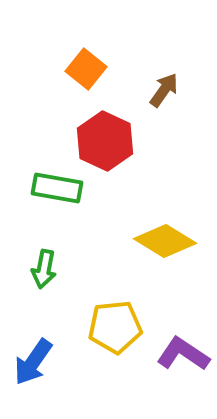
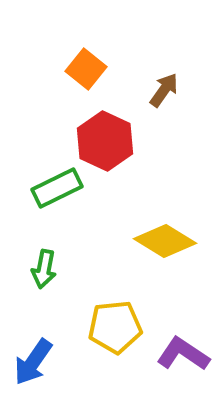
green rectangle: rotated 36 degrees counterclockwise
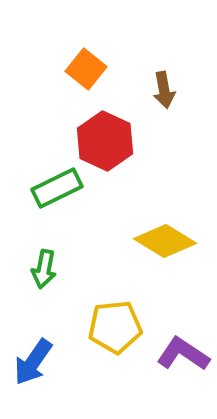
brown arrow: rotated 135 degrees clockwise
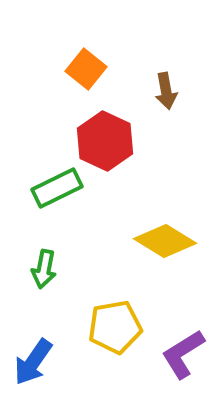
brown arrow: moved 2 px right, 1 px down
yellow pentagon: rotated 4 degrees counterclockwise
purple L-shape: rotated 66 degrees counterclockwise
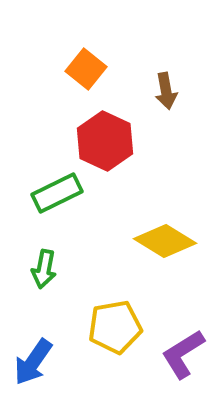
green rectangle: moved 5 px down
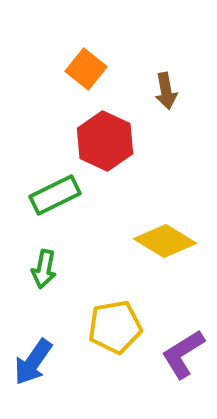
green rectangle: moved 2 px left, 2 px down
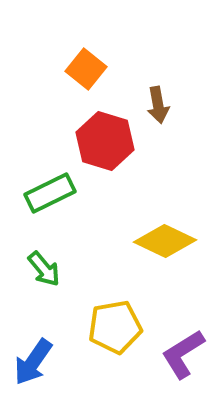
brown arrow: moved 8 px left, 14 px down
red hexagon: rotated 8 degrees counterclockwise
green rectangle: moved 5 px left, 2 px up
yellow diamond: rotated 6 degrees counterclockwise
green arrow: rotated 51 degrees counterclockwise
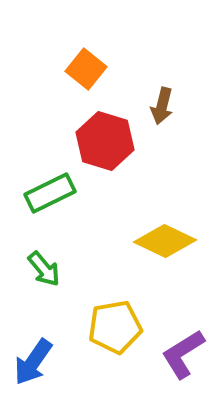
brown arrow: moved 4 px right, 1 px down; rotated 24 degrees clockwise
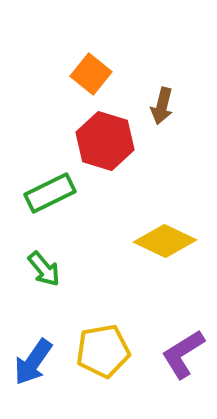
orange square: moved 5 px right, 5 px down
yellow pentagon: moved 12 px left, 24 px down
